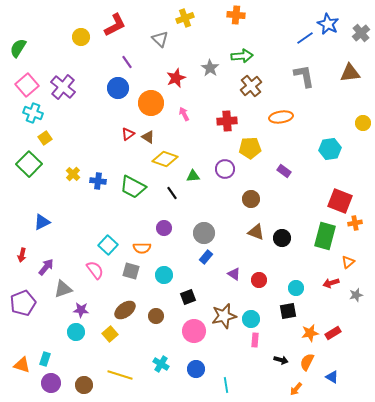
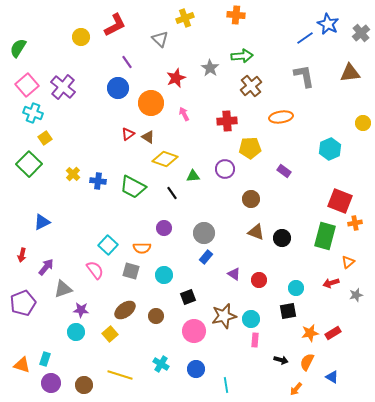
cyan hexagon at (330, 149): rotated 15 degrees counterclockwise
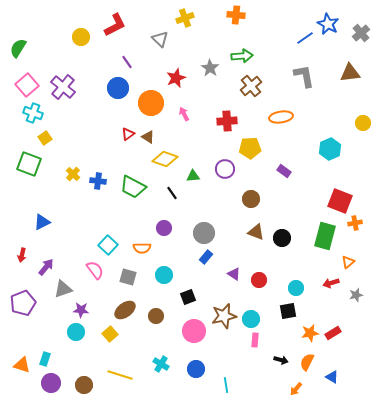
green square at (29, 164): rotated 25 degrees counterclockwise
gray square at (131, 271): moved 3 px left, 6 px down
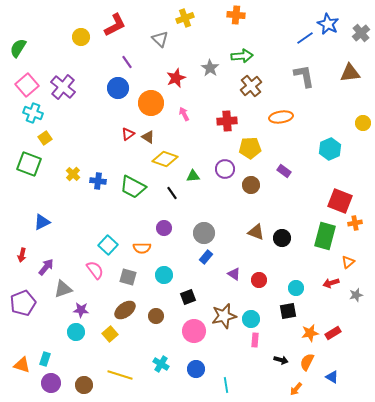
brown circle at (251, 199): moved 14 px up
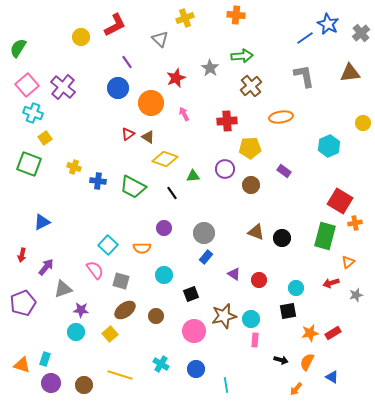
cyan hexagon at (330, 149): moved 1 px left, 3 px up
yellow cross at (73, 174): moved 1 px right, 7 px up; rotated 24 degrees counterclockwise
red square at (340, 201): rotated 10 degrees clockwise
gray square at (128, 277): moved 7 px left, 4 px down
black square at (188, 297): moved 3 px right, 3 px up
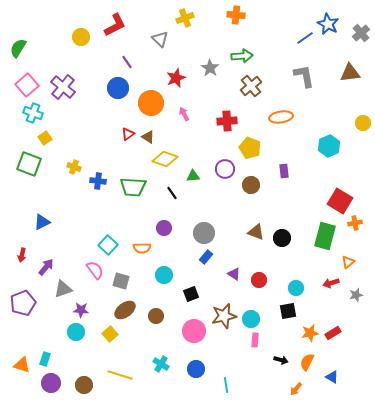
yellow pentagon at (250, 148): rotated 25 degrees clockwise
purple rectangle at (284, 171): rotated 48 degrees clockwise
green trapezoid at (133, 187): rotated 24 degrees counterclockwise
